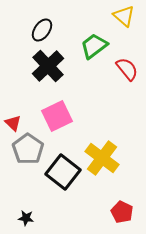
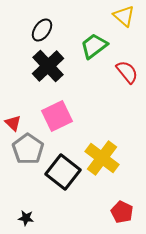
red semicircle: moved 3 px down
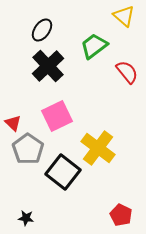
yellow cross: moved 4 px left, 10 px up
red pentagon: moved 1 px left, 3 px down
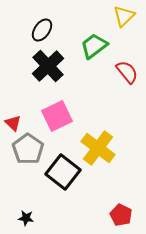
yellow triangle: rotated 35 degrees clockwise
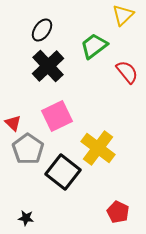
yellow triangle: moved 1 px left, 1 px up
red pentagon: moved 3 px left, 3 px up
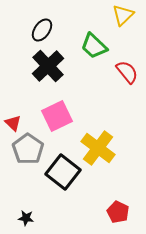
green trapezoid: rotated 100 degrees counterclockwise
